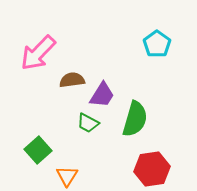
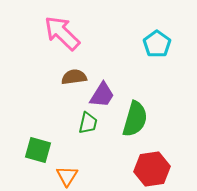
pink arrow: moved 24 px right, 20 px up; rotated 90 degrees clockwise
brown semicircle: moved 2 px right, 3 px up
green trapezoid: rotated 105 degrees counterclockwise
green square: rotated 32 degrees counterclockwise
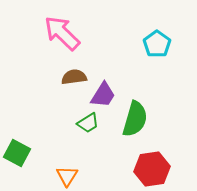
purple trapezoid: moved 1 px right
green trapezoid: rotated 45 degrees clockwise
green square: moved 21 px left, 3 px down; rotated 12 degrees clockwise
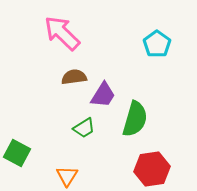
green trapezoid: moved 4 px left, 5 px down
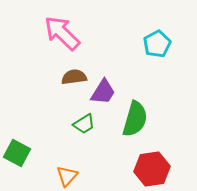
cyan pentagon: rotated 8 degrees clockwise
purple trapezoid: moved 3 px up
green trapezoid: moved 4 px up
orange triangle: rotated 10 degrees clockwise
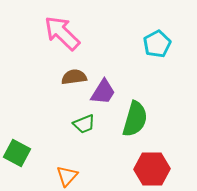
green trapezoid: rotated 10 degrees clockwise
red hexagon: rotated 8 degrees clockwise
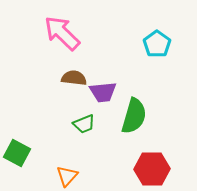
cyan pentagon: rotated 8 degrees counterclockwise
brown semicircle: moved 1 px down; rotated 15 degrees clockwise
purple trapezoid: rotated 52 degrees clockwise
green semicircle: moved 1 px left, 3 px up
